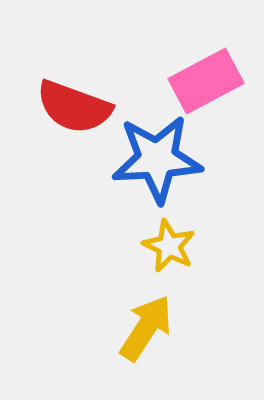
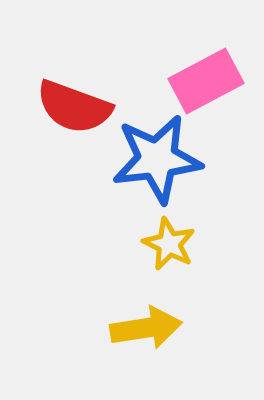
blue star: rotated 4 degrees counterclockwise
yellow star: moved 2 px up
yellow arrow: rotated 48 degrees clockwise
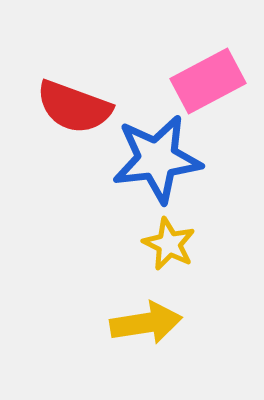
pink rectangle: moved 2 px right
yellow arrow: moved 5 px up
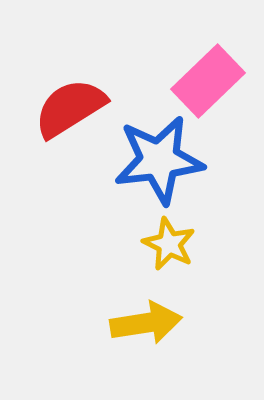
pink rectangle: rotated 16 degrees counterclockwise
red semicircle: moved 4 px left, 1 px down; rotated 128 degrees clockwise
blue star: moved 2 px right, 1 px down
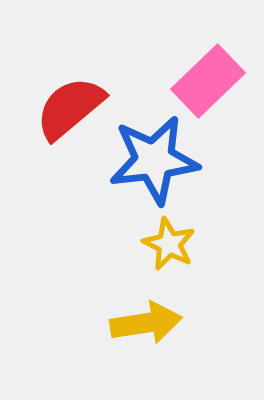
red semicircle: rotated 8 degrees counterclockwise
blue star: moved 5 px left
